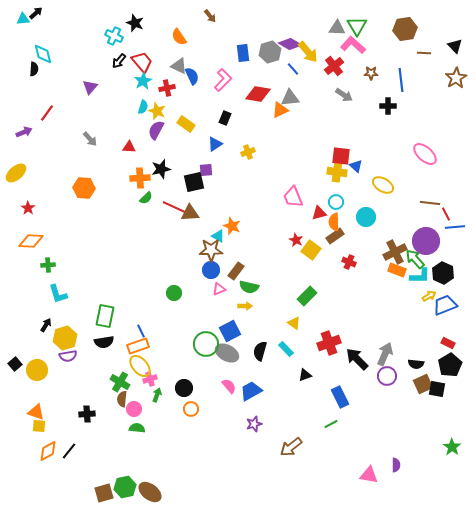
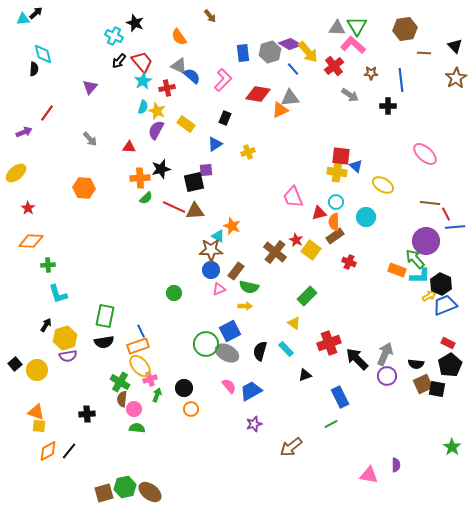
blue semicircle at (192, 76): rotated 24 degrees counterclockwise
gray arrow at (344, 95): moved 6 px right
brown triangle at (190, 213): moved 5 px right, 2 px up
brown cross at (395, 252): moved 120 px left; rotated 25 degrees counterclockwise
black hexagon at (443, 273): moved 2 px left, 11 px down
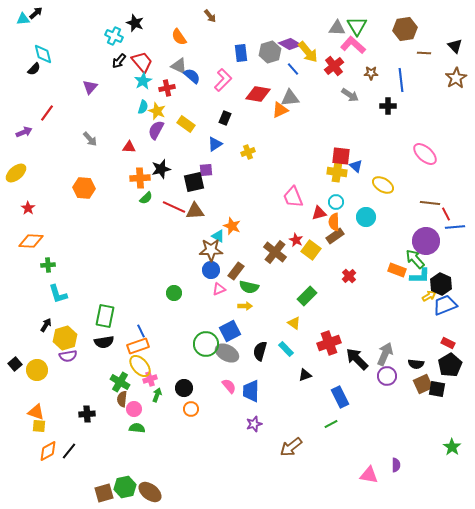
blue rectangle at (243, 53): moved 2 px left
black semicircle at (34, 69): rotated 40 degrees clockwise
red cross at (349, 262): moved 14 px down; rotated 24 degrees clockwise
blue trapezoid at (251, 391): rotated 60 degrees counterclockwise
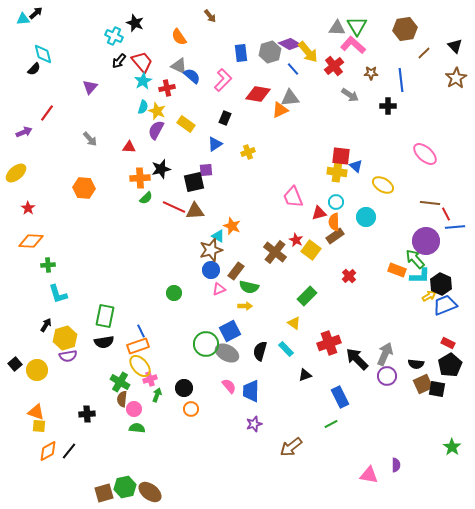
brown line at (424, 53): rotated 48 degrees counterclockwise
brown star at (211, 250): rotated 15 degrees counterclockwise
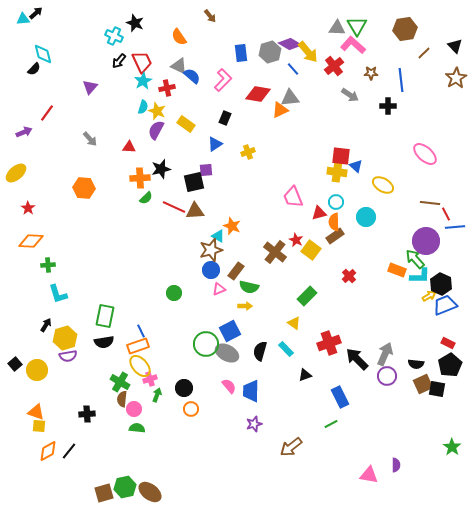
red trapezoid at (142, 62): rotated 15 degrees clockwise
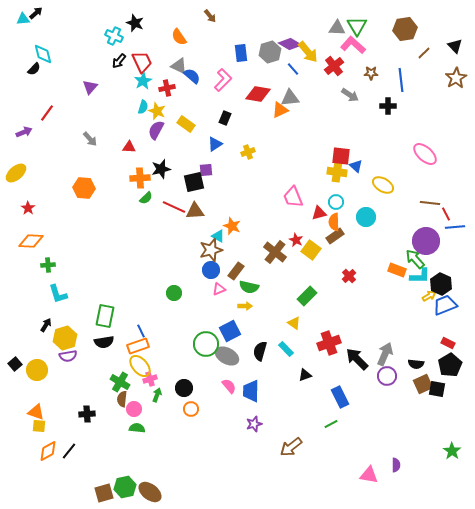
gray ellipse at (227, 353): moved 3 px down
green star at (452, 447): moved 4 px down
